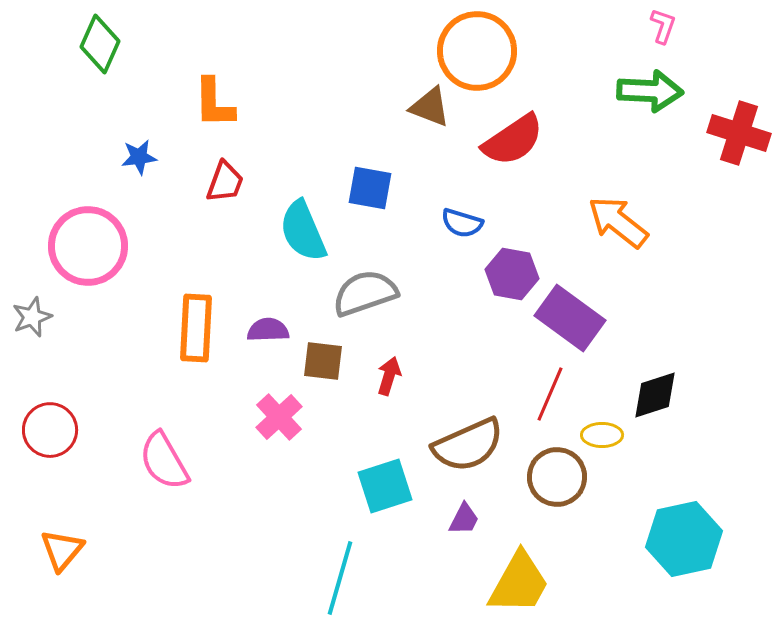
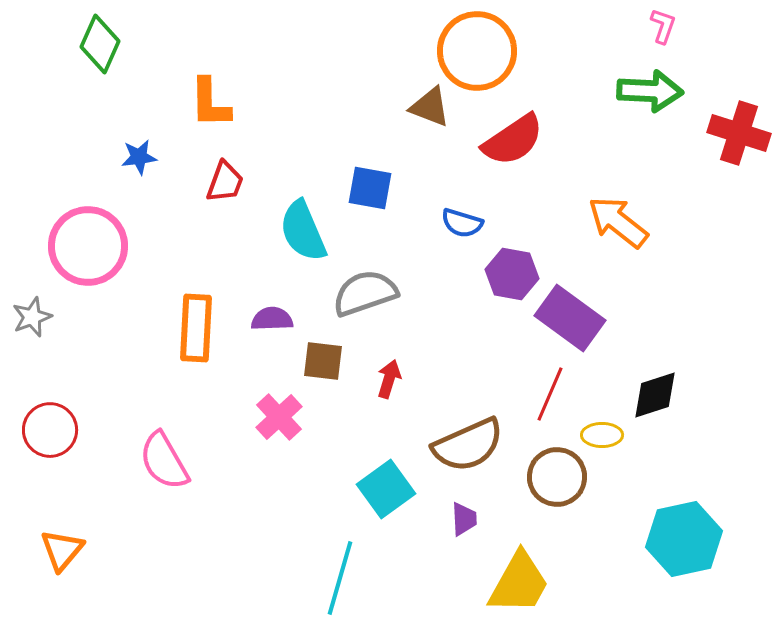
orange L-shape: moved 4 px left
purple semicircle: moved 4 px right, 11 px up
red arrow: moved 3 px down
cyan square: moved 1 px right, 3 px down; rotated 18 degrees counterclockwise
purple trapezoid: rotated 30 degrees counterclockwise
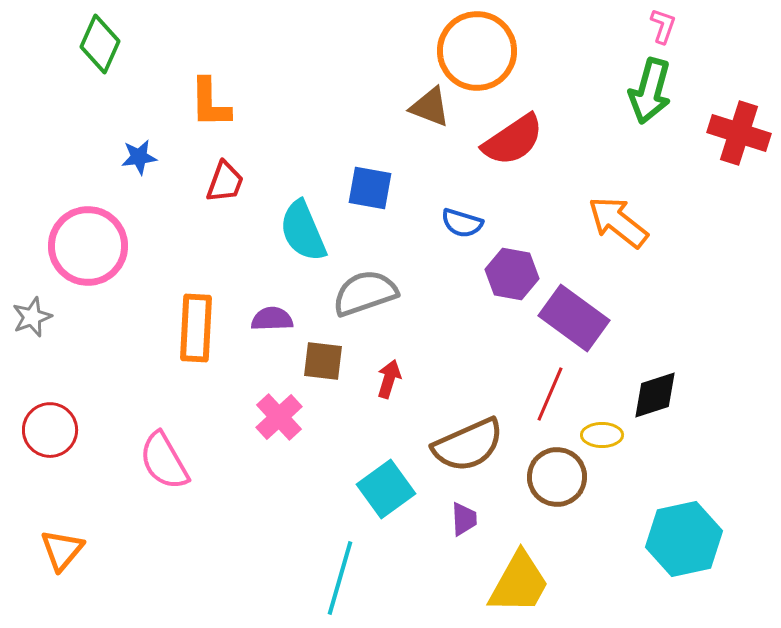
green arrow: rotated 102 degrees clockwise
purple rectangle: moved 4 px right
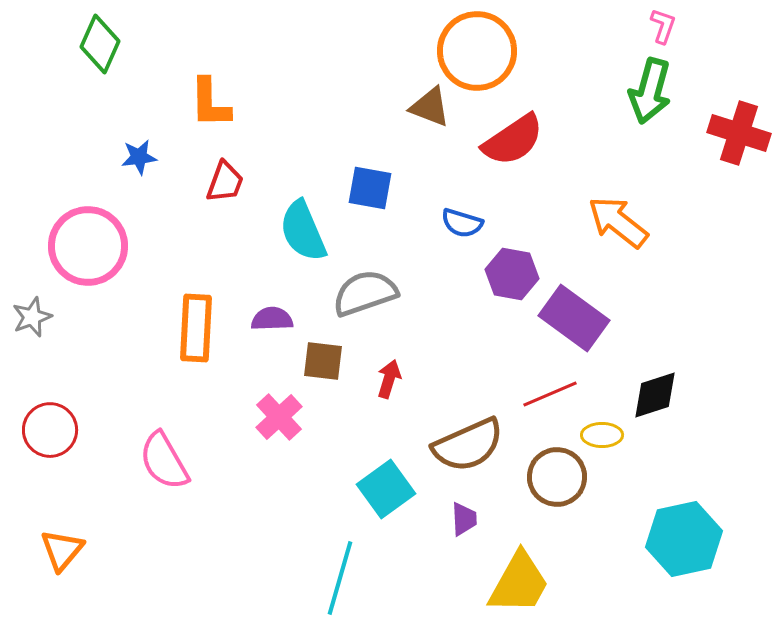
red line: rotated 44 degrees clockwise
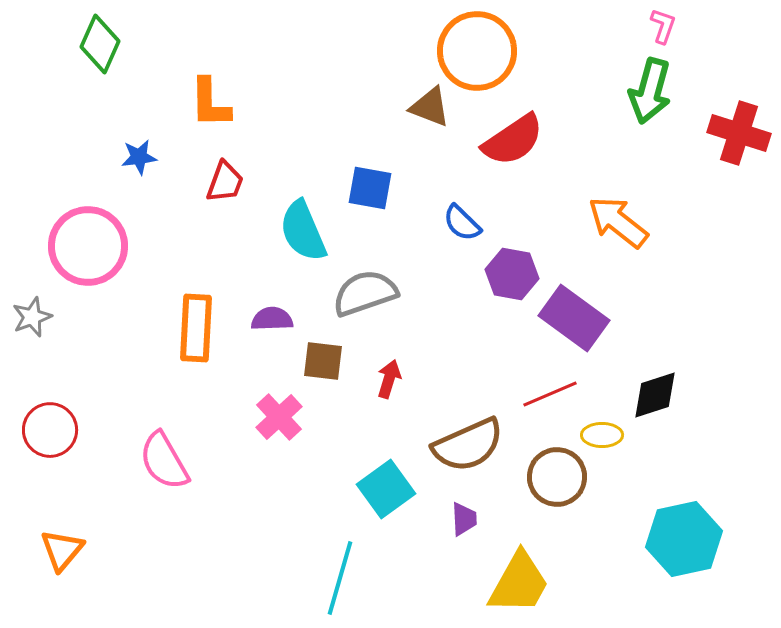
blue semicircle: rotated 27 degrees clockwise
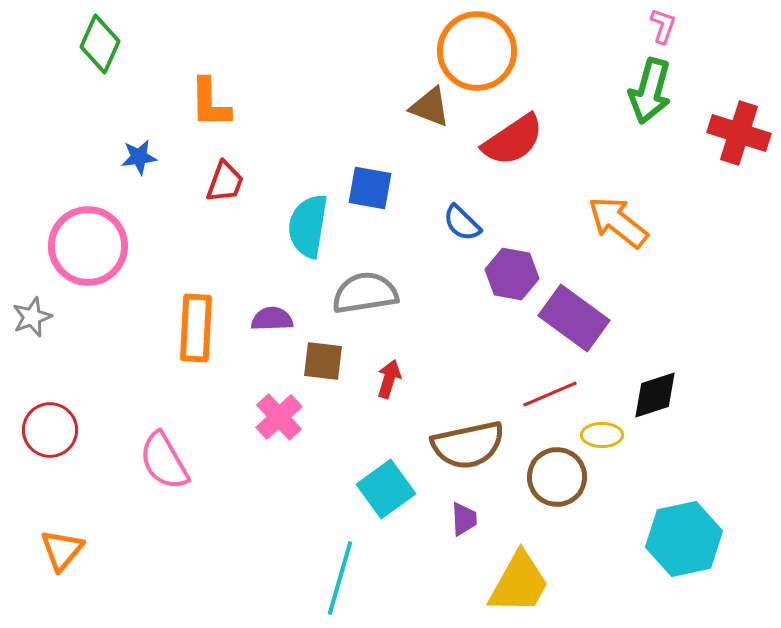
cyan semicircle: moved 5 px right, 5 px up; rotated 32 degrees clockwise
gray semicircle: rotated 10 degrees clockwise
brown semicircle: rotated 12 degrees clockwise
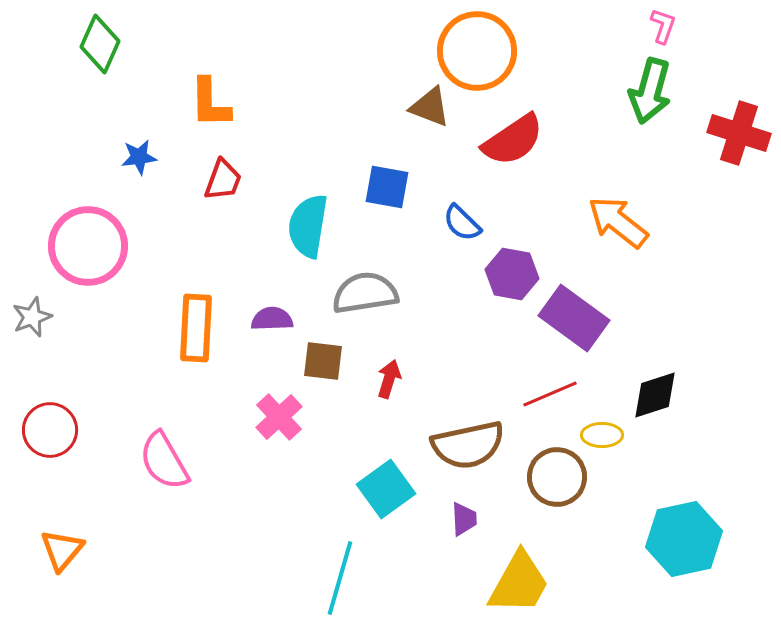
red trapezoid: moved 2 px left, 2 px up
blue square: moved 17 px right, 1 px up
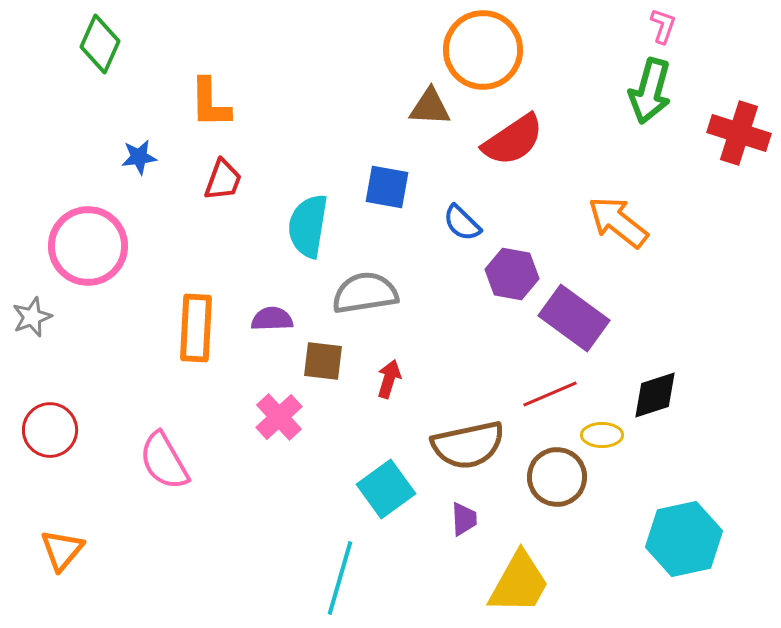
orange circle: moved 6 px right, 1 px up
brown triangle: rotated 18 degrees counterclockwise
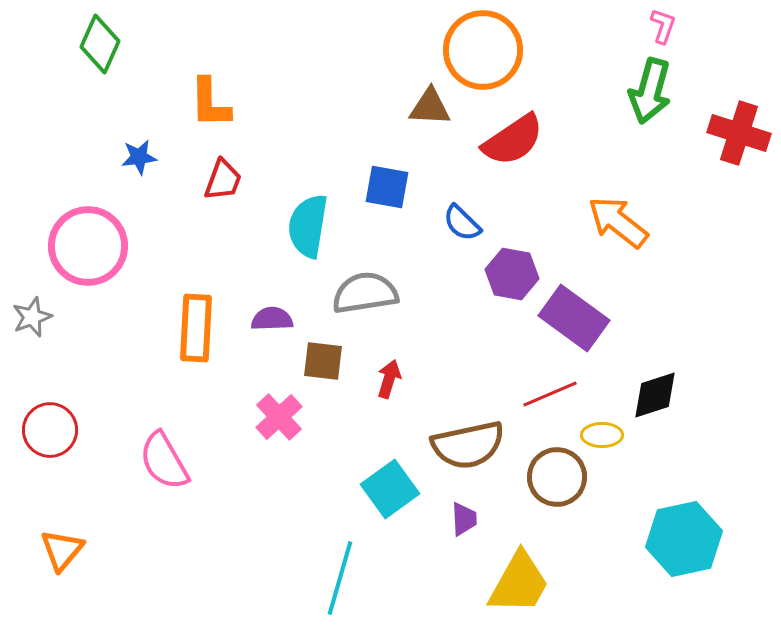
cyan square: moved 4 px right
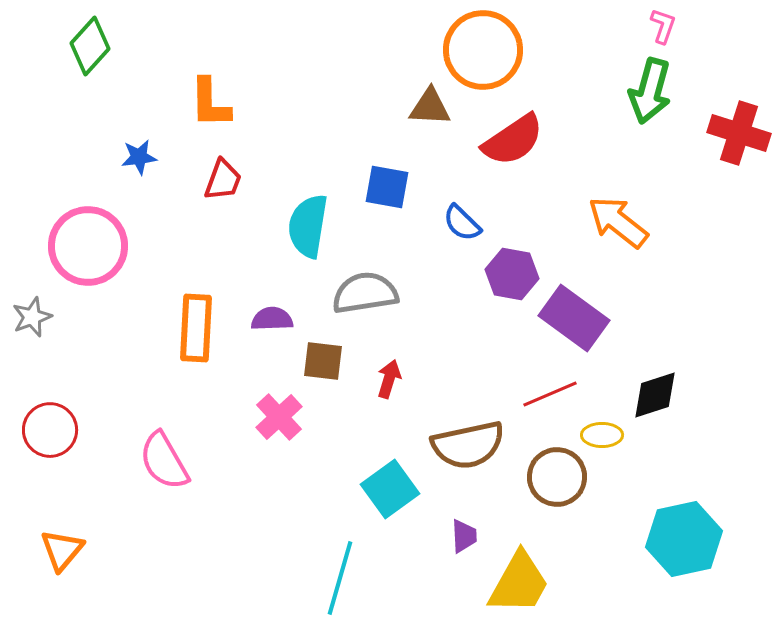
green diamond: moved 10 px left, 2 px down; rotated 18 degrees clockwise
purple trapezoid: moved 17 px down
